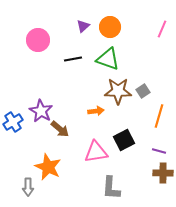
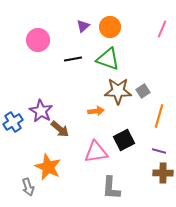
gray arrow: rotated 18 degrees counterclockwise
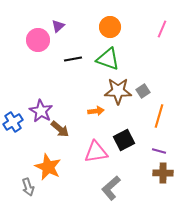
purple triangle: moved 25 px left
gray L-shape: rotated 45 degrees clockwise
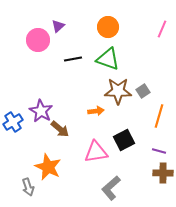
orange circle: moved 2 px left
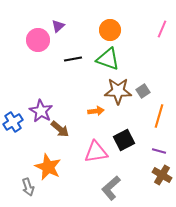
orange circle: moved 2 px right, 3 px down
brown cross: moved 1 px left, 2 px down; rotated 30 degrees clockwise
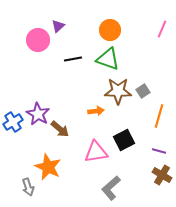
purple star: moved 3 px left, 3 px down
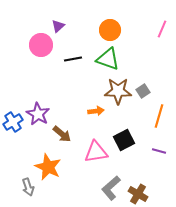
pink circle: moved 3 px right, 5 px down
brown arrow: moved 2 px right, 5 px down
brown cross: moved 24 px left, 19 px down
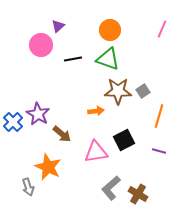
blue cross: rotated 12 degrees counterclockwise
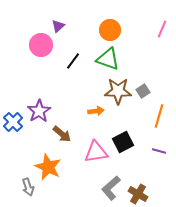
black line: moved 2 px down; rotated 42 degrees counterclockwise
purple star: moved 1 px right, 3 px up; rotated 10 degrees clockwise
black square: moved 1 px left, 2 px down
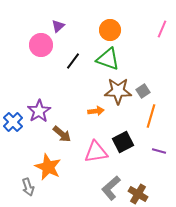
orange line: moved 8 px left
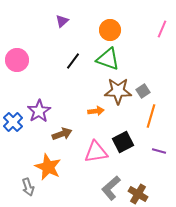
purple triangle: moved 4 px right, 5 px up
pink circle: moved 24 px left, 15 px down
brown arrow: rotated 60 degrees counterclockwise
